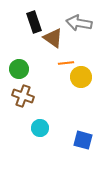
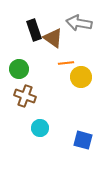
black rectangle: moved 8 px down
brown cross: moved 2 px right
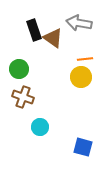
orange line: moved 19 px right, 4 px up
brown cross: moved 2 px left, 1 px down
cyan circle: moved 1 px up
blue square: moved 7 px down
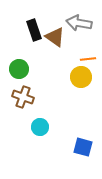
brown triangle: moved 2 px right, 1 px up
orange line: moved 3 px right
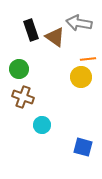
black rectangle: moved 3 px left
cyan circle: moved 2 px right, 2 px up
